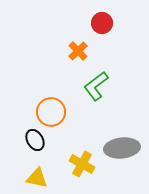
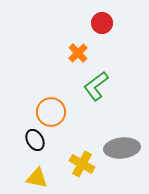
orange cross: moved 2 px down
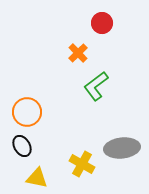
orange circle: moved 24 px left
black ellipse: moved 13 px left, 6 px down
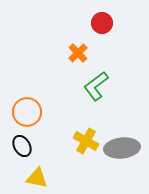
yellow cross: moved 4 px right, 23 px up
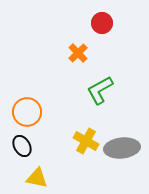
green L-shape: moved 4 px right, 4 px down; rotated 8 degrees clockwise
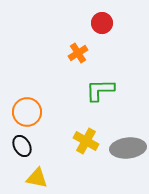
orange cross: rotated 12 degrees clockwise
green L-shape: rotated 28 degrees clockwise
gray ellipse: moved 6 px right
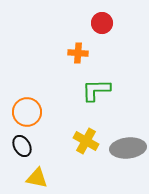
orange cross: rotated 36 degrees clockwise
green L-shape: moved 4 px left
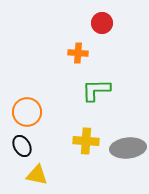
yellow cross: rotated 25 degrees counterclockwise
yellow triangle: moved 3 px up
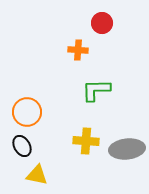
orange cross: moved 3 px up
gray ellipse: moved 1 px left, 1 px down
